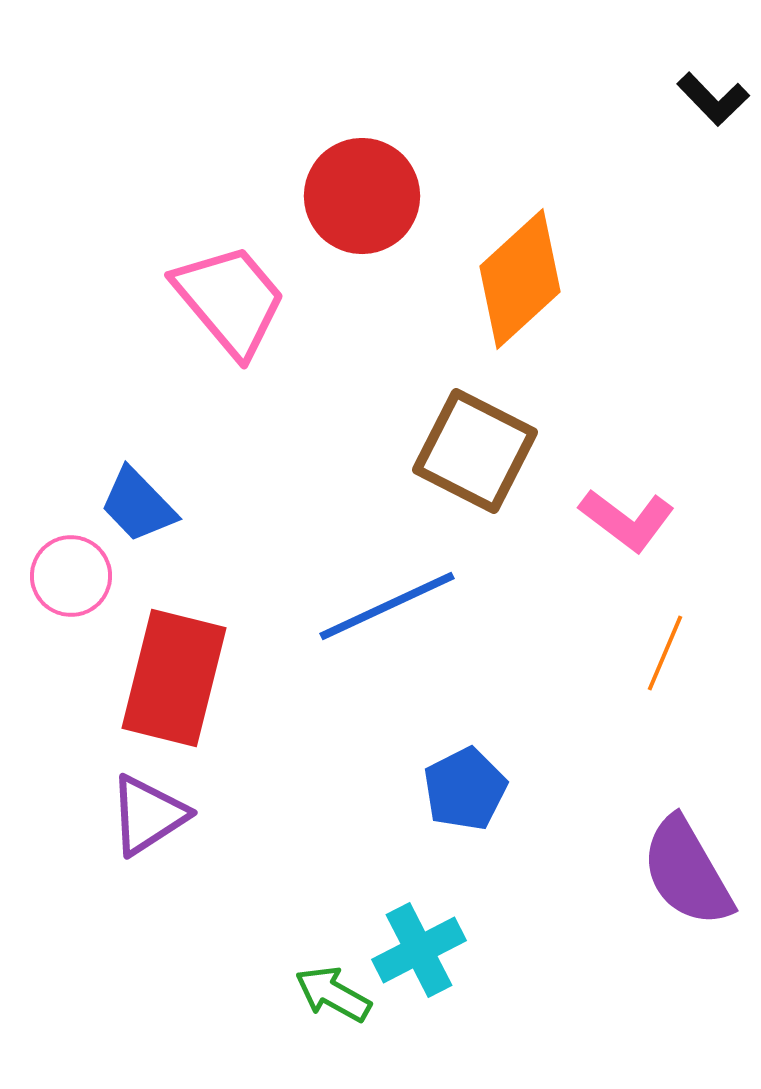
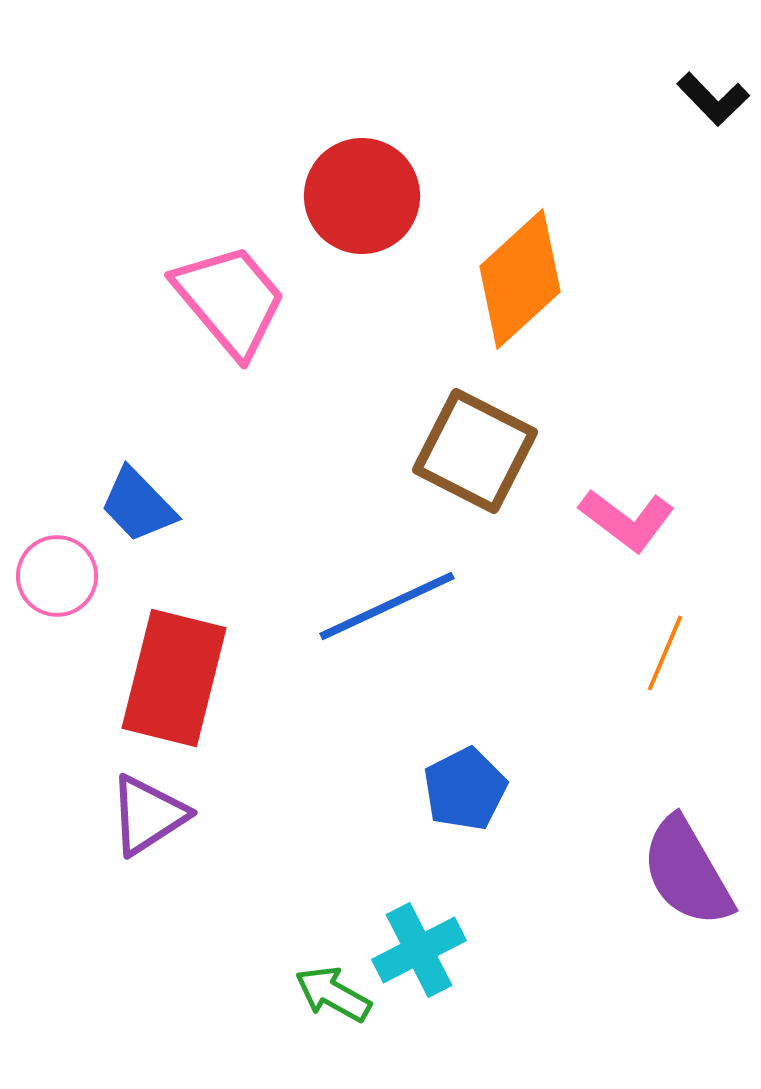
pink circle: moved 14 px left
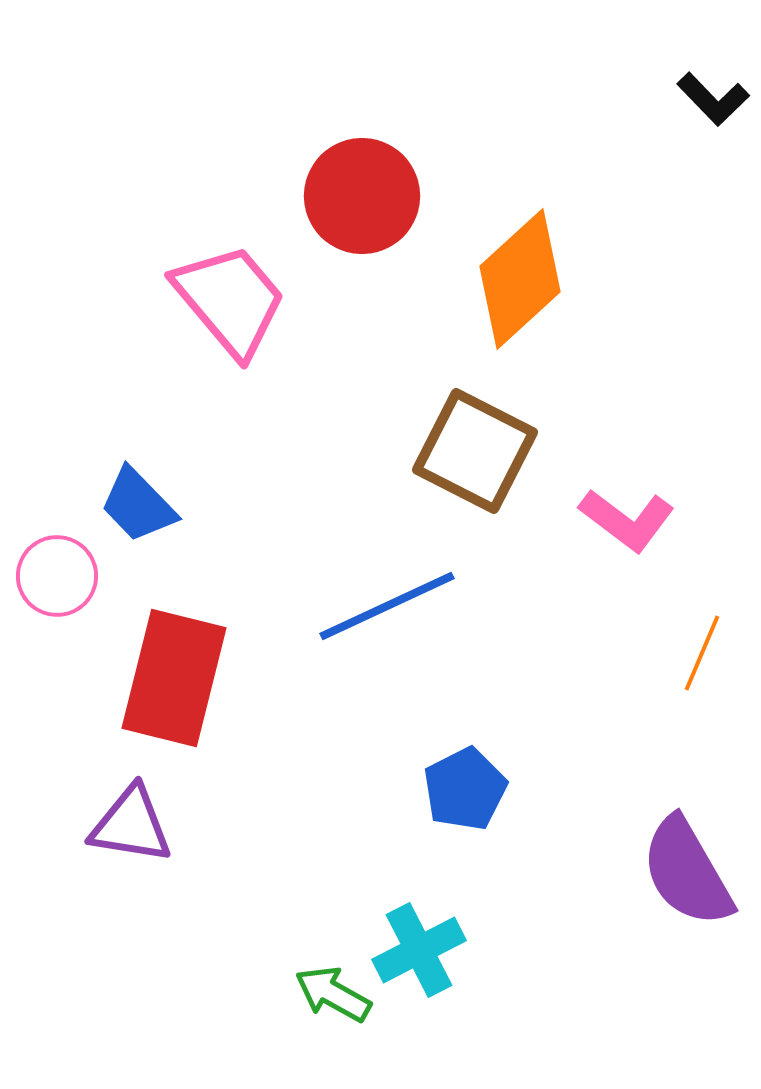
orange line: moved 37 px right
purple triangle: moved 17 px left, 10 px down; rotated 42 degrees clockwise
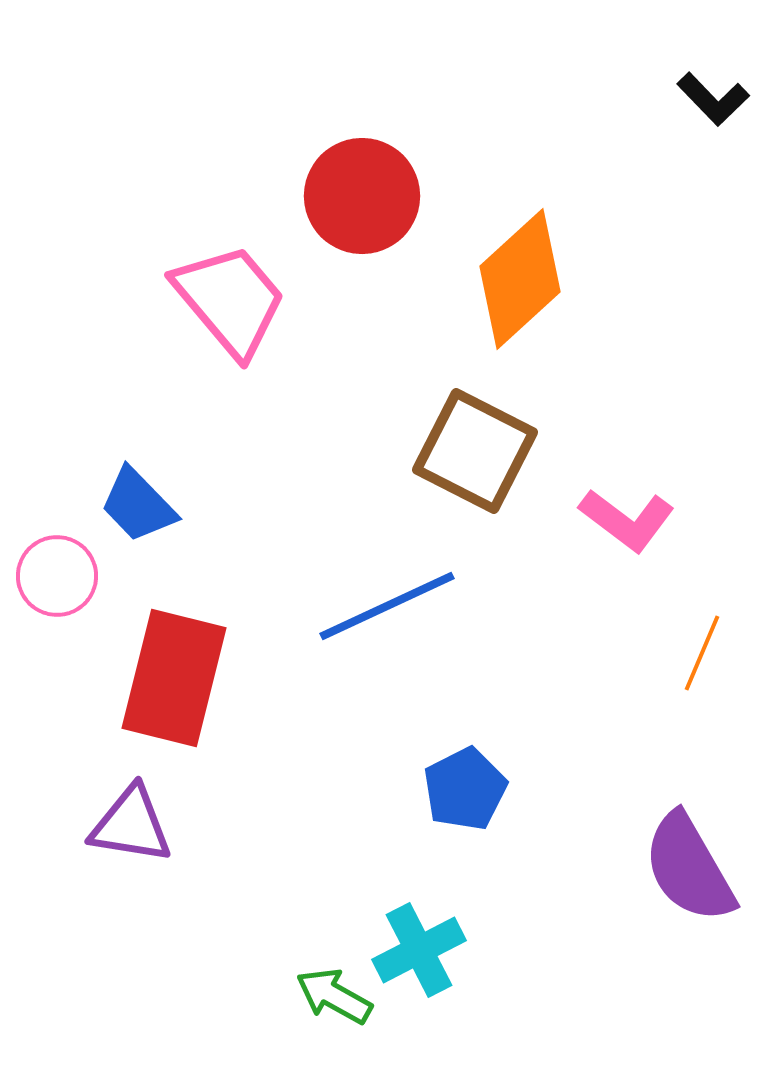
purple semicircle: moved 2 px right, 4 px up
green arrow: moved 1 px right, 2 px down
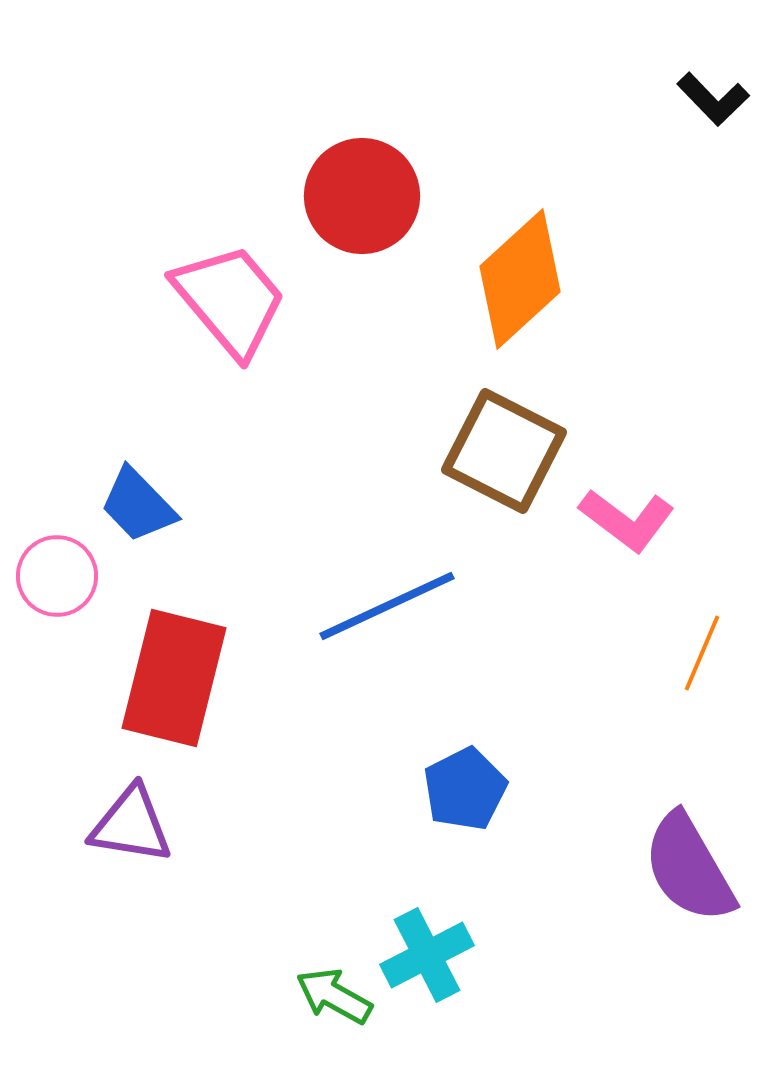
brown square: moved 29 px right
cyan cross: moved 8 px right, 5 px down
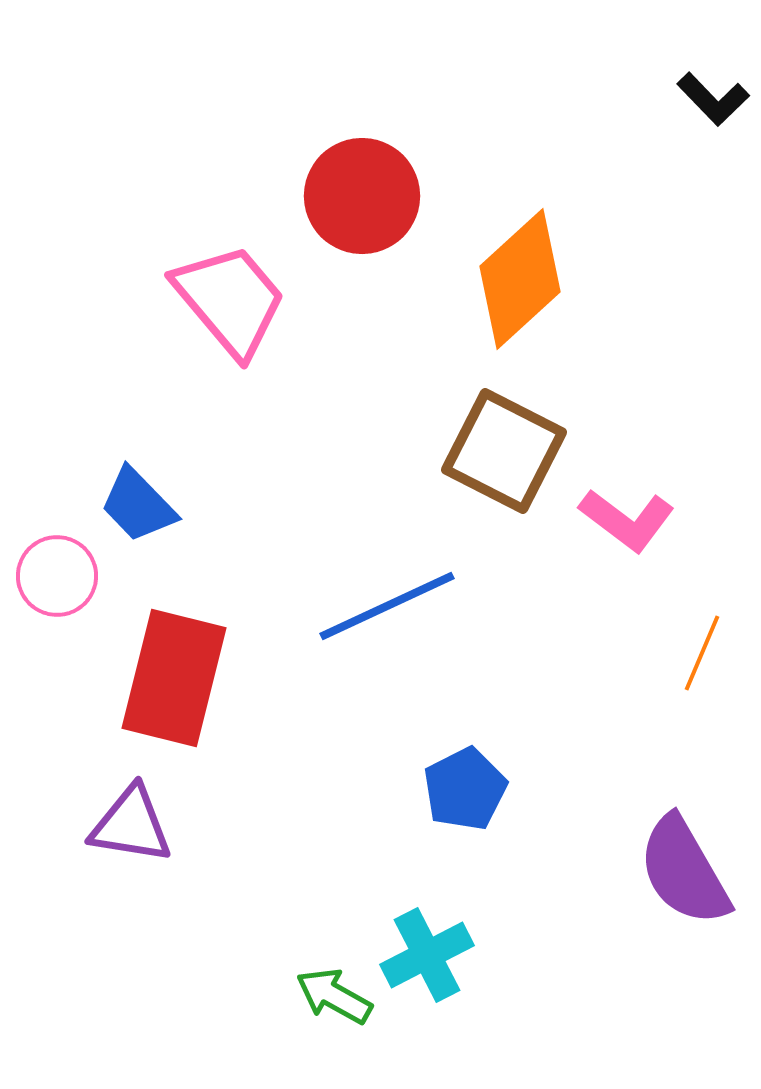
purple semicircle: moved 5 px left, 3 px down
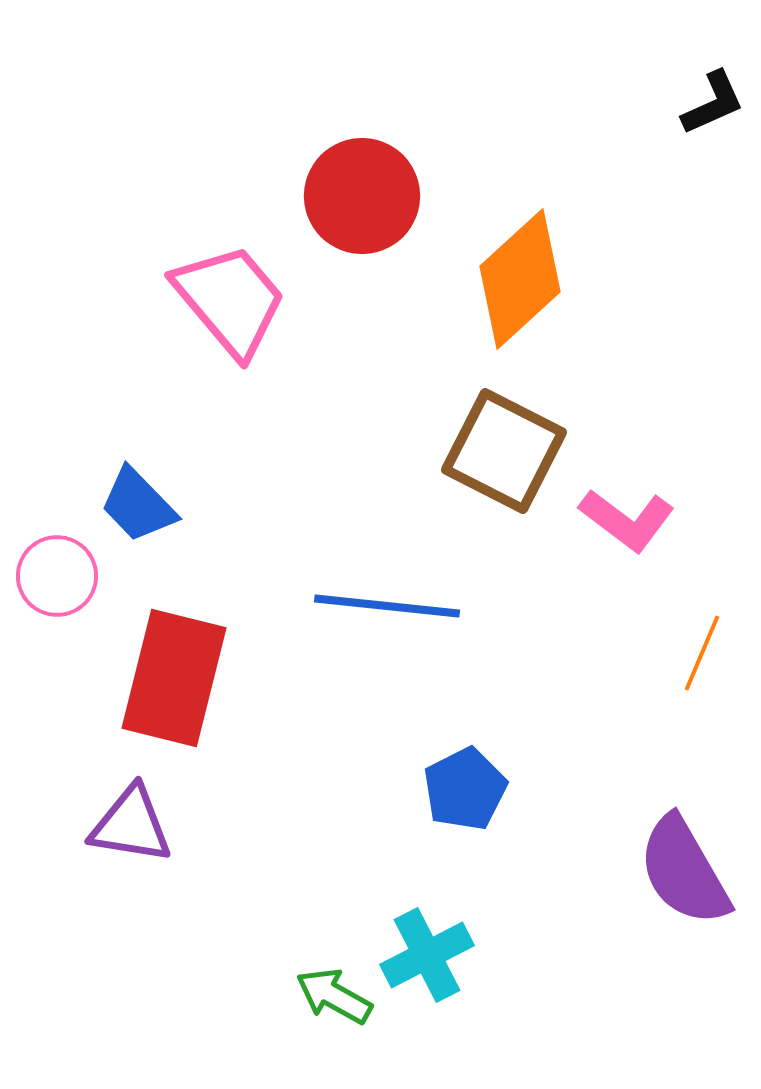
black L-shape: moved 4 px down; rotated 70 degrees counterclockwise
blue line: rotated 31 degrees clockwise
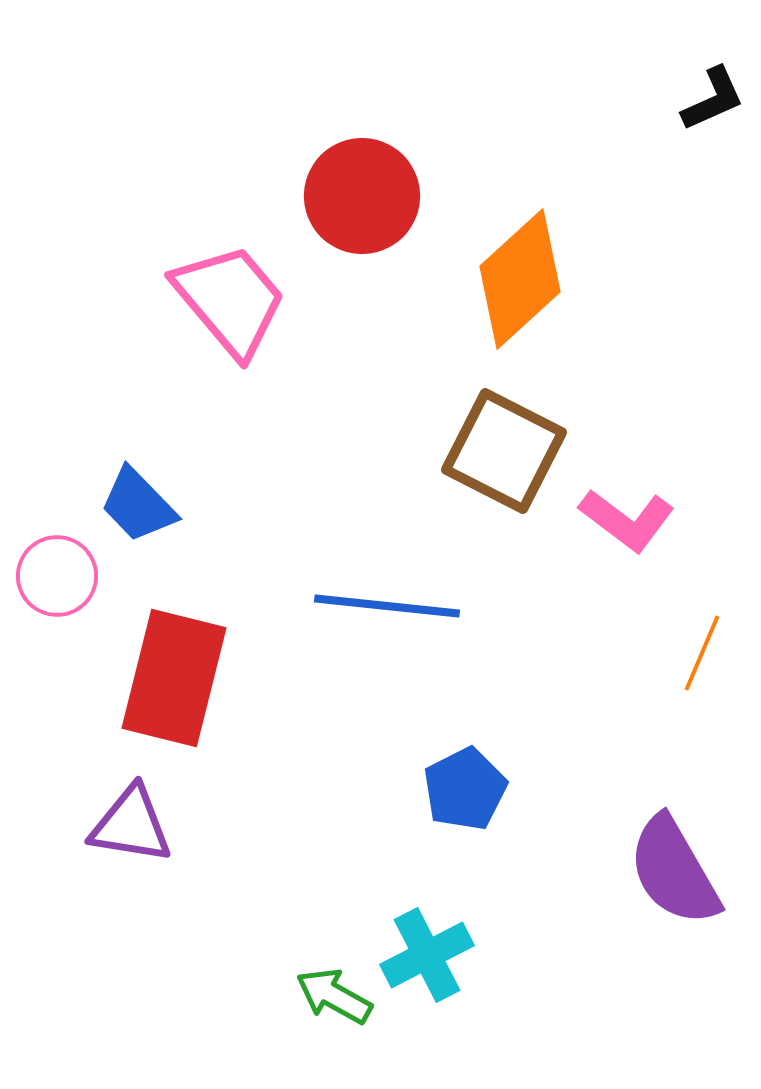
black L-shape: moved 4 px up
purple semicircle: moved 10 px left
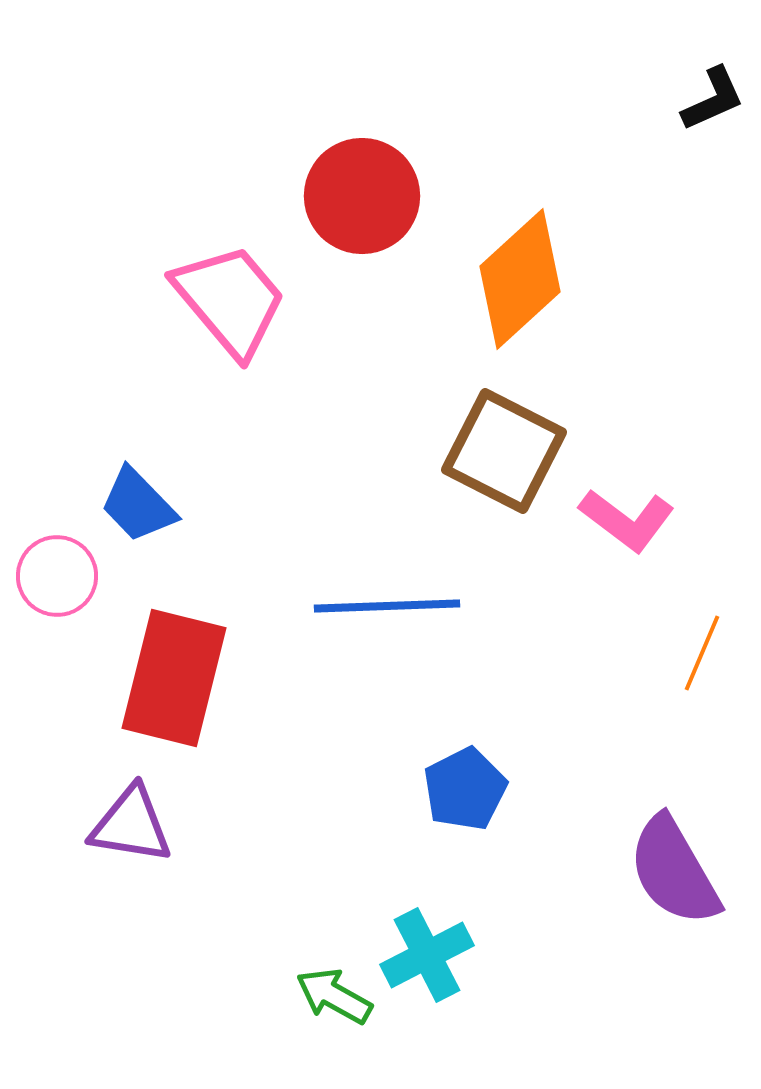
blue line: rotated 8 degrees counterclockwise
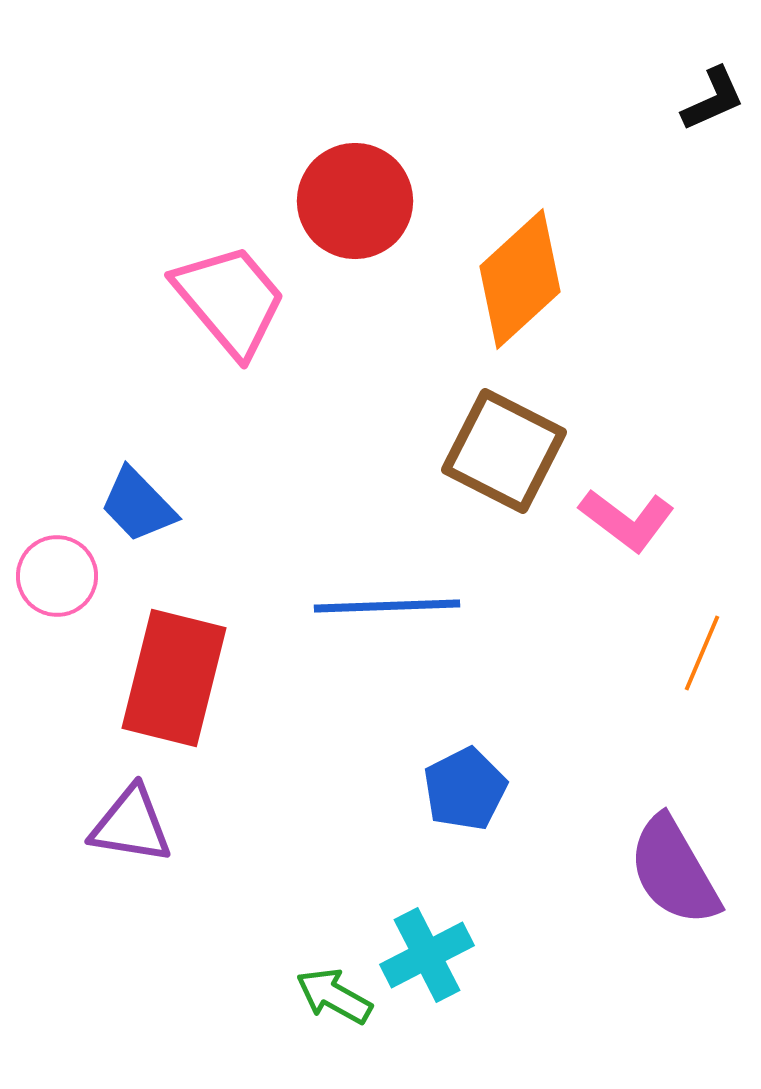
red circle: moved 7 px left, 5 px down
